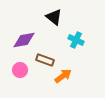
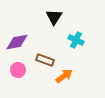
black triangle: rotated 24 degrees clockwise
purple diamond: moved 7 px left, 2 px down
pink circle: moved 2 px left
orange arrow: moved 1 px right
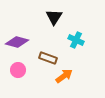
purple diamond: rotated 25 degrees clockwise
brown rectangle: moved 3 px right, 2 px up
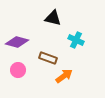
black triangle: moved 1 px left, 1 px down; rotated 48 degrees counterclockwise
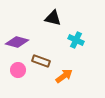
brown rectangle: moved 7 px left, 3 px down
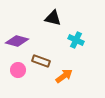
purple diamond: moved 1 px up
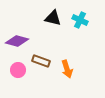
cyan cross: moved 4 px right, 20 px up
orange arrow: moved 3 px right, 7 px up; rotated 108 degrees clockwise
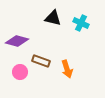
cyan cross: moved 1 px right, 3 px down
pink circle: moved 2 px right, 2 px down
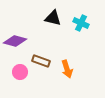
purple diamond: moved 2 px left
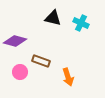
orange arrow: moved 1 px right, 8 px down
